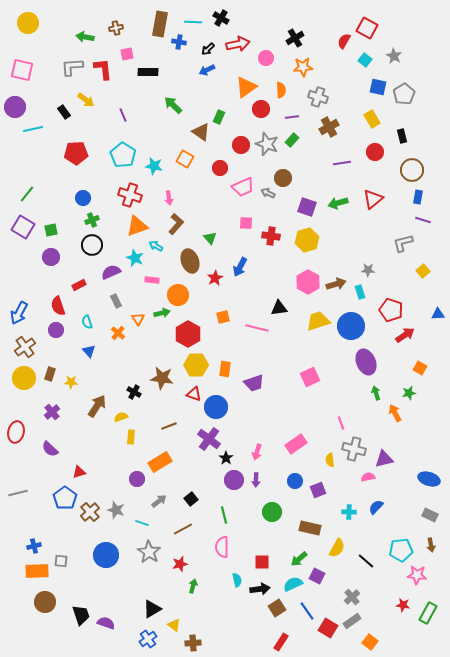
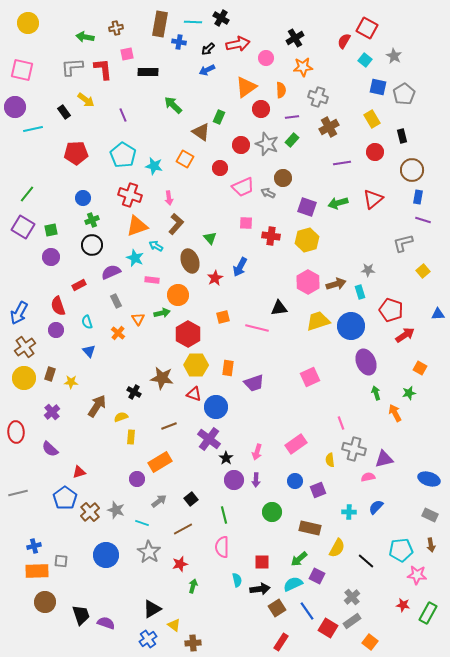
orange rectangle at (225, 369): moved 3 px right, 1 px up
red ellipse at (16, 432): rotated 15 degrees counterclockwise
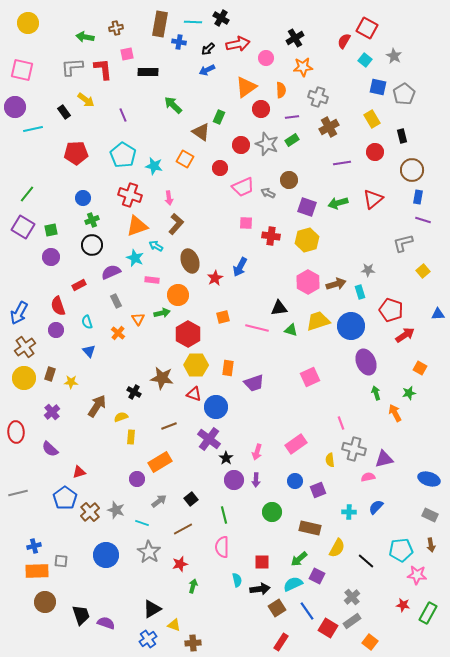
green rectangle at (292, 140): rotated 16 degrees clockwise
brown circle at (283, 178): moved 6 px right, 2 px down
green triangle at (210, 238): moved 81 px right, 92 px down; rotated 32 degrees counterclockwise
yellow triangle at (174, 625): rotated 16 degrees counterclockwise
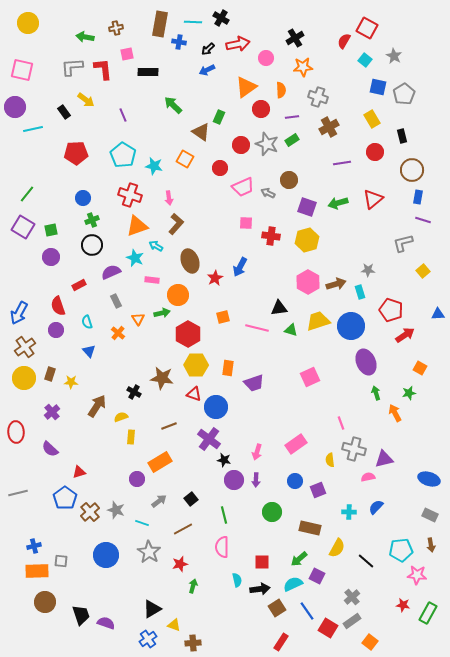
black star at (226, 458): moved 2 px left, 2 px down; rotated 24 degrees counterclockwise
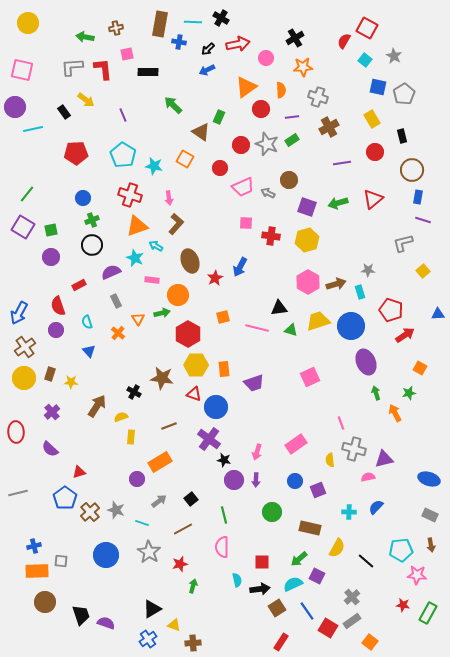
orange rectangle at (228, 368): moved 4 px left, 1 px down; rotated 14 degrees counterclockwise
